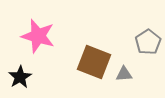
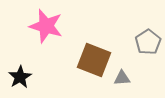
pink star: moved 8 px right, 10 px up
brown square: moved 2 px up
gray triangle: moved 2 px left, 4 px down
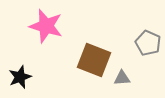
gray pentagon: moved 1 px down; rotated 15 degrees counterclockwise
black star: rotated 10 degrees clockwise
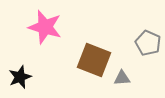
pink star: moved 1 px left, 1 px down
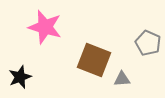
gray triangle: moved 1 px down
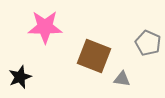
pink star: rotated 16 degrees counterclockwise
brown square: moved 4 px up
gray triangle: rotated 12 degrees clockwise
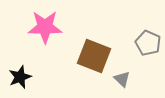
gray triangle: rotated 36 degrees clockwise
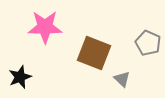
brown square: moved 3 px up
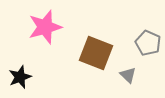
pink star: rotated 16 degrees counterclockwise
brown square: moved 2 px right
gray triangle: moved 6 px right, 4 px up
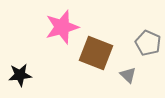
pink star: moved 17 px right
black star: moved 2 px up; rotated 15 degrees clockwise
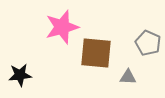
brown square: rotated 16 degrees counterclockwise
gray triangle: moved 2 px down; rotated 42 degrees counterclockwise
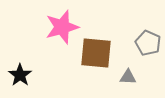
black star: rotated 30 degrees counterclockwise
